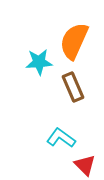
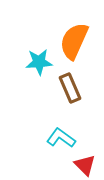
brown rectangle: moved 3 px left, 1 px down
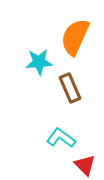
orange semicircle: moved 1 px right, 4 px up
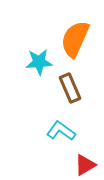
orange semicircle: moved 2 px down
cyan L-shape: moved 7 px up
red triangle: rotated 45 degrees clockwise
